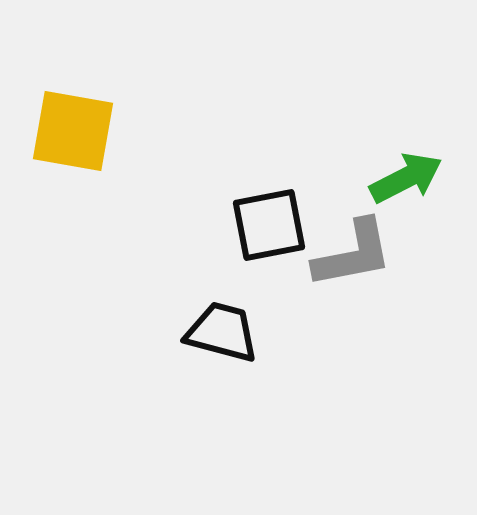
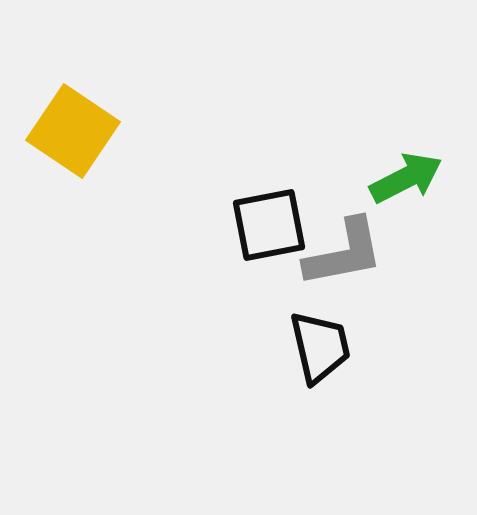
yellow square: rotated 24 degrees clockwise
gray L-shape: moved 9 px left, 1 px up
black trapezoid: moved 98 px right, 15 px down; rotated 62 degrees clockwise
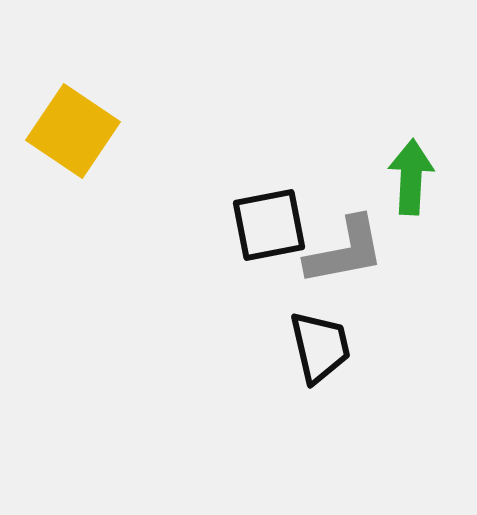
green arrow: moved 5 px right, 1 px up; rotated 60 degrees counterclockwise
gray L-shape: moved 1 px right, 2 px up
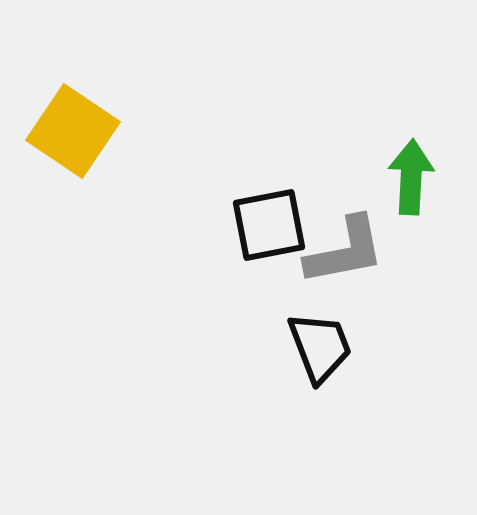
black trapezoid: rotated 8 degrees counterclockwise
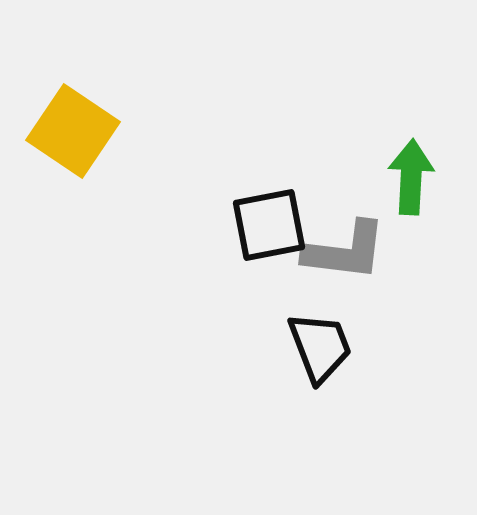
gray L-shape: rotated 18 degrees clockwise
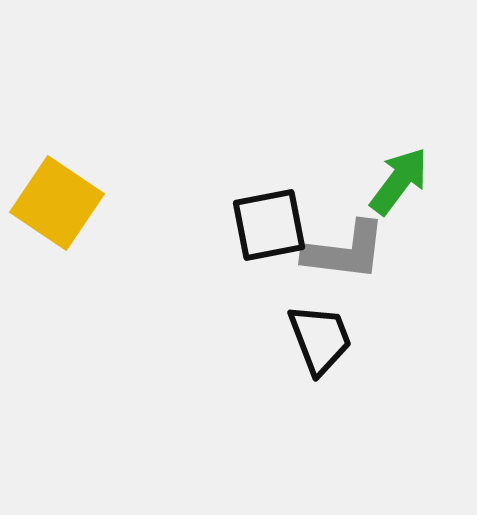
yellow square: moved 16 px left, 72 px down
green arrow: moved 12 px left, 4 px down; rotated 34 degrees clockwise
black trapezoid: moved 8 px up
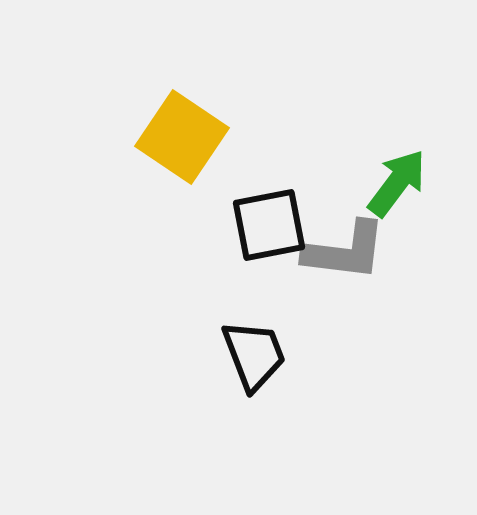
green arrow: moved 2 px left, 2 px down
yellow square: moved 125 px right, 66 px up
black trapezoid: moved 66 px left, 16 px down
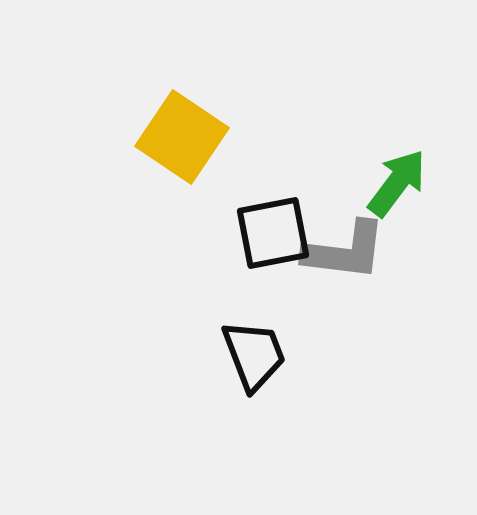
black square: moved 4 px right, 8 px down
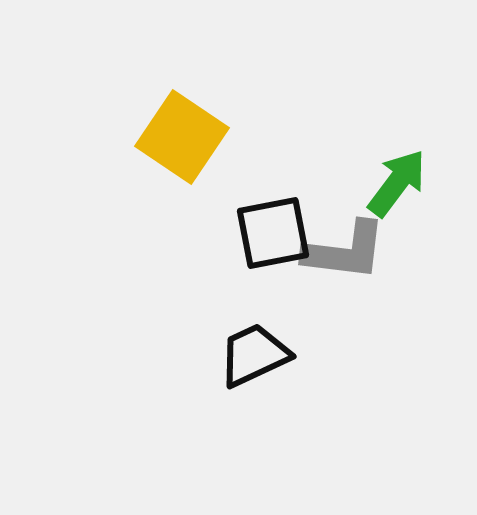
black trapezoid: rotated 94 degrees counterclockwise
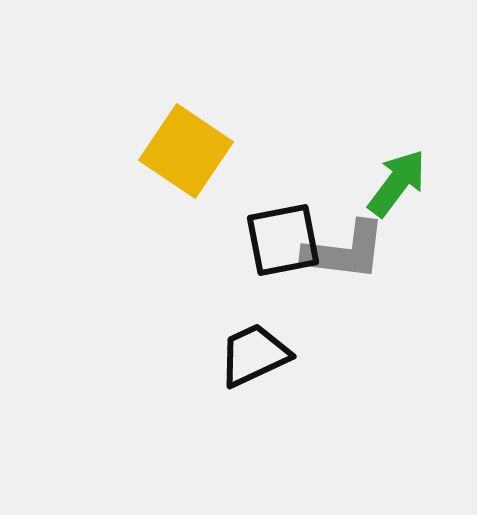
yellow square: moved 4 px right, 14 px down
black square: moved 10 px right, 7 px down
